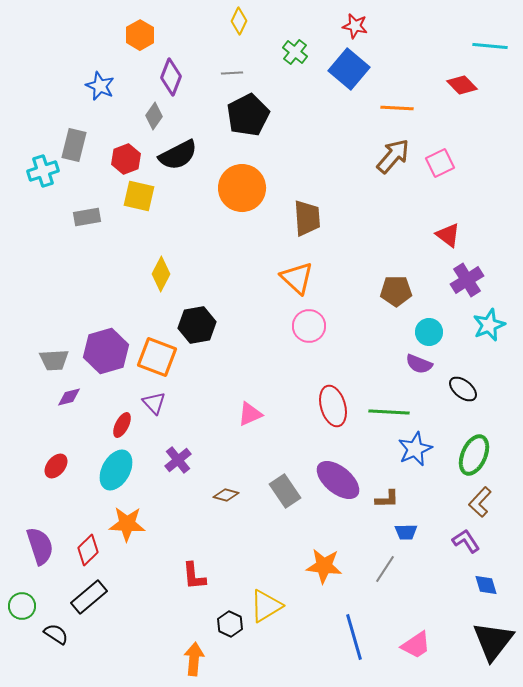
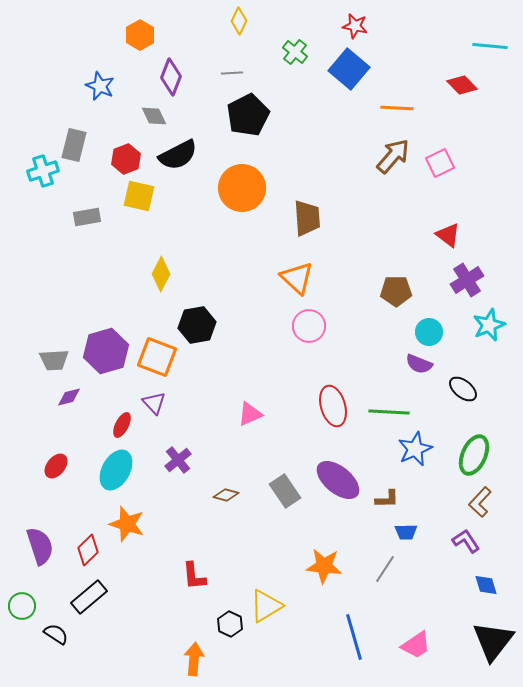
gray diamond at (154, 116): rotated 60 degrees counterclockwise
orange star at (127, 524): rotated 15 degrees clockwise
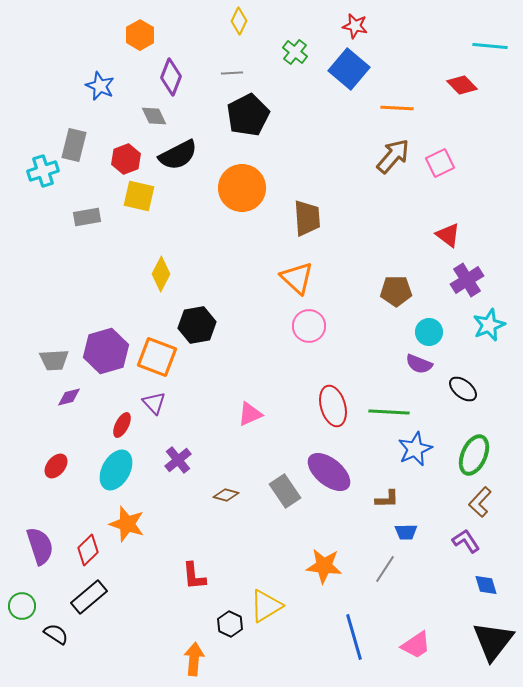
purple ellipse at (338, 480): moved 9 px left, 8 px up
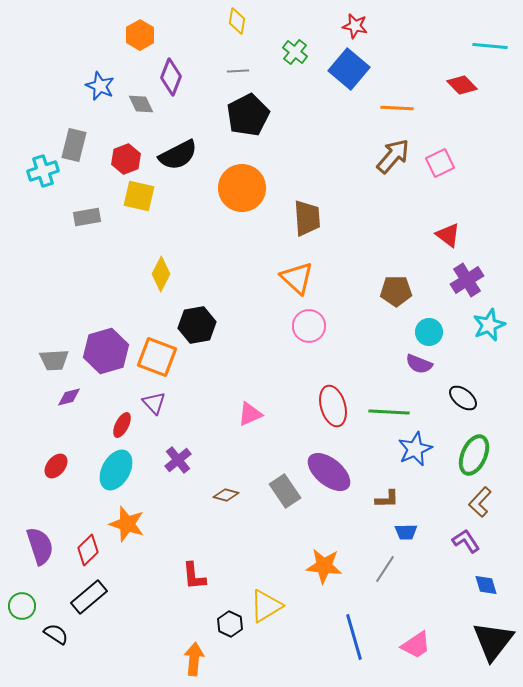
yellow diamond at (239, 21): moved 2 px left; rotated 16 degrees counterclockwise
gray line at (232, 73): moved 6 px right, 2 px up
gray diamond at (154, 116): moved 13 px left, 12 px up
black ellipse at (463, 389): moved 9 px down
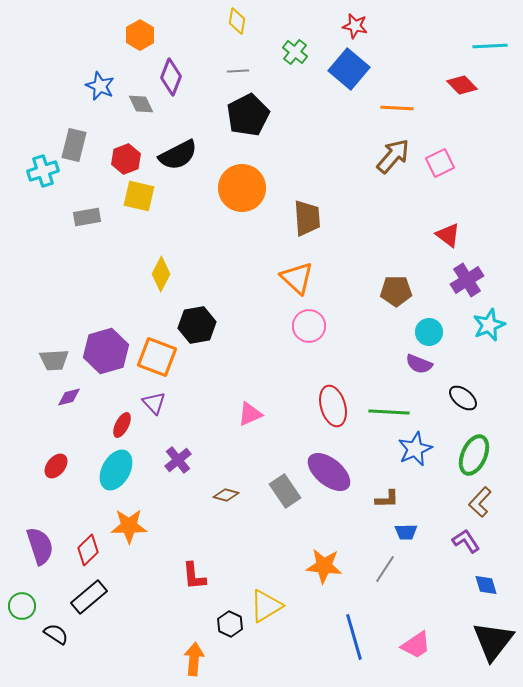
cyan line at (490, 46): rotated 8 degrees counterclockwise
orange star at (127, 524): moved 2 px right, 2 px down; rotated 18 degrees counterclockwise
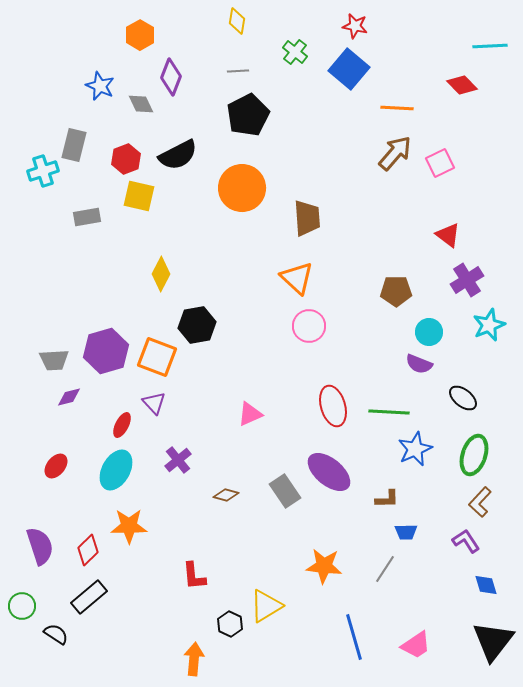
brown arrow at (393, 156): moved 2 px right, 3 px up
green ellipse at (474, 455): rotated 6 degrees counterclockwise
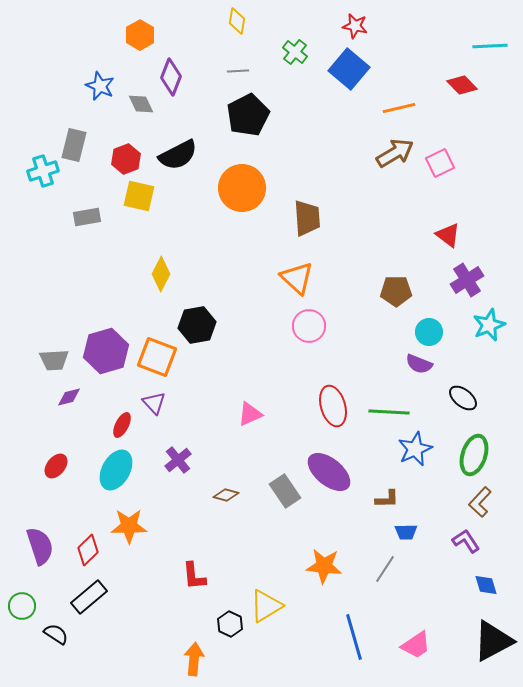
orange line at (397, 108): moved 2 px right; rotated 16 degrees counterclockwise
brown arrow at (395, 153): rotated 18 degrees clockwise
black triangle at (493, 641): rotated 24 degrees clockwise
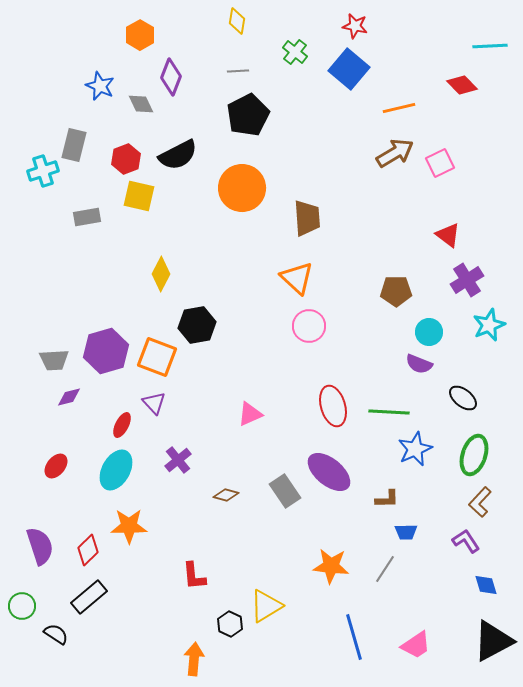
orange star at (324, 566): moved 7 px right
